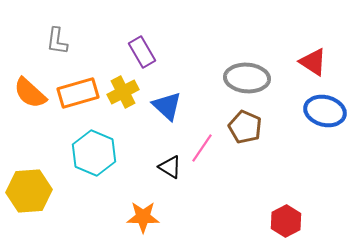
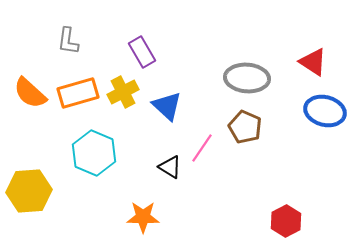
gray L-shape: moved 11 px right
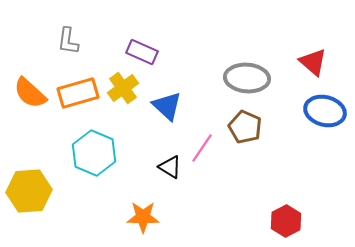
purple rectangle: rotated 36 degrees counterclockwise
red triangle: rotated 8 degrees clockwise
yellow cross: moved 4 px up; rotated 8 degrees counterclockwise
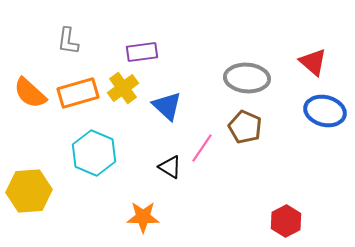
purple rectangle: rotated 32 degrees counterclockwise
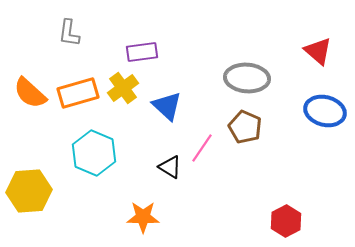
gray L-shape: moved 1 px right, 8 px up
red triangle: moved 5 px right, 11 px up
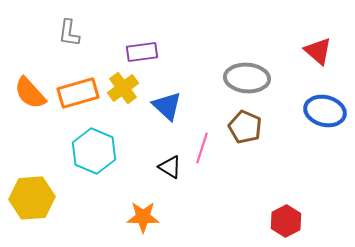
orange semicircle: rotated 6 degrees clockwise
pink line: rotated 16 degrees counterclockwise
cyan hexagon: moved 2 px up
yellow hexagon: moved 3 px right, 7 px down
